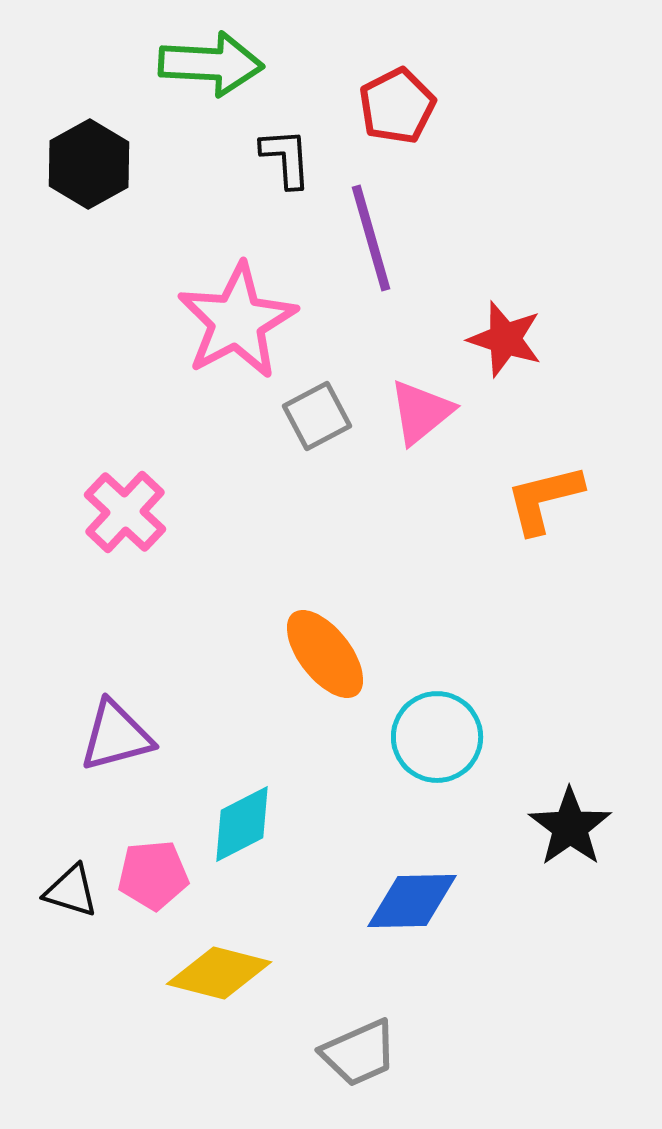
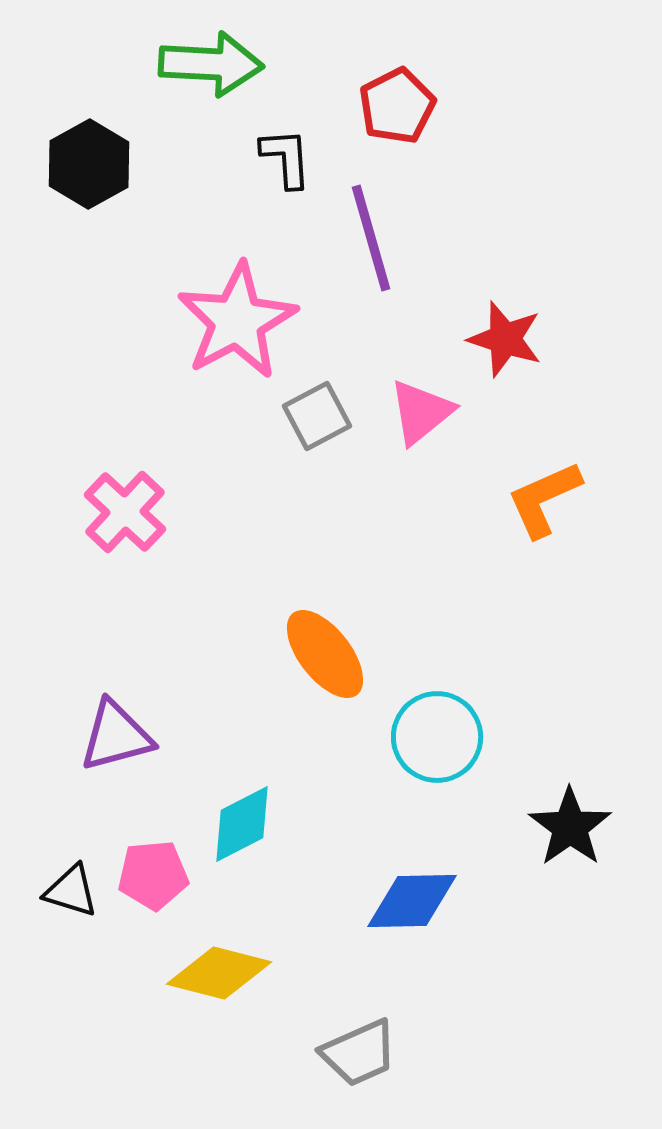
orange L-shape: rotated 10 degrees counterclockwise
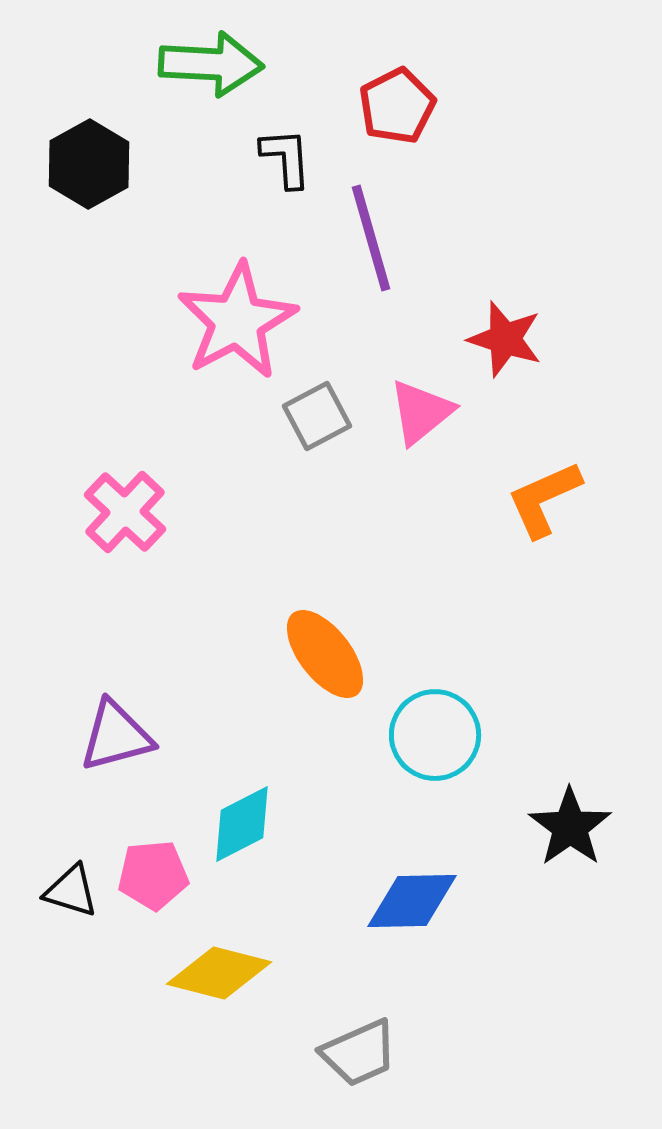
cyan circle: moved 2 px left, 2 px up
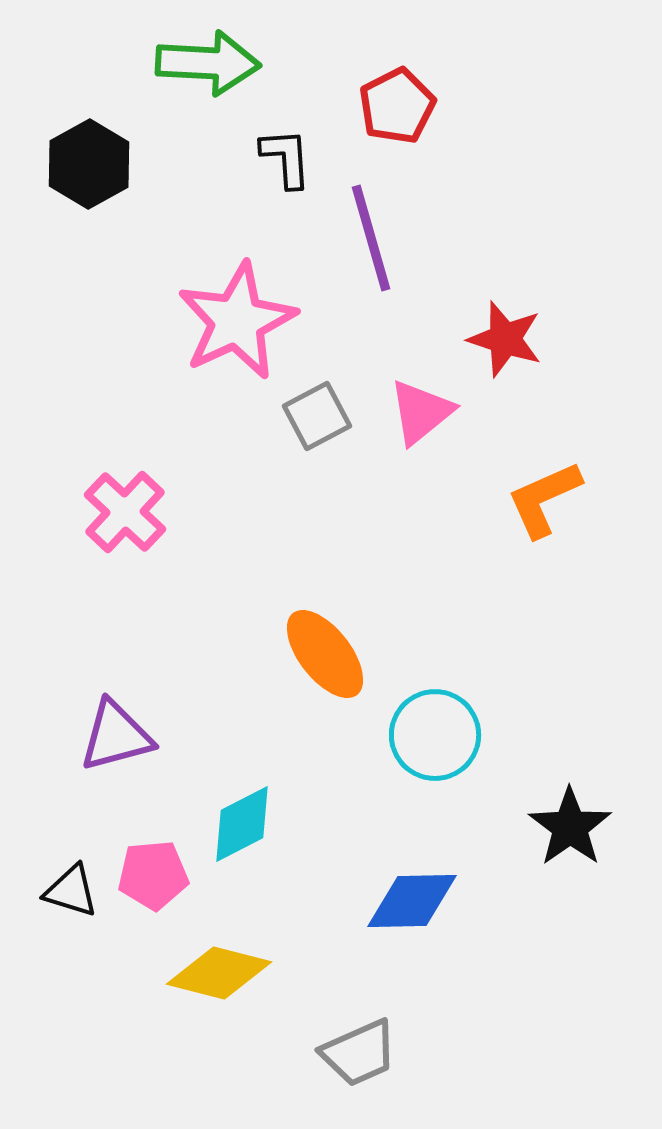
green arrow: moved 3 px left, 1 px up
pink star: rotated 3 degrees clockwise
